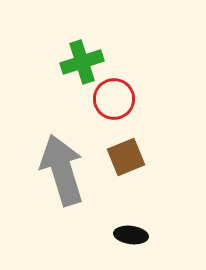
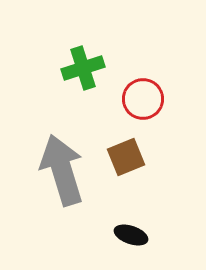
green cross: moved 1 px right, 6 px down
red circle: moved 29 px right
black ellipse: rotated 12 degrees clockwise
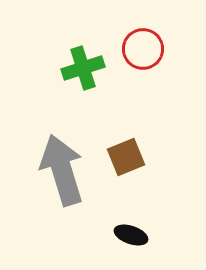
red circle: moved 50 px up
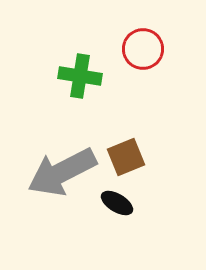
green cross: moved 3 px left, 8 px down; rotated 27 degrees clockwise
gray arrow: moved 2 px down; rotated 100 degrees counterclockwise
black ellipse: moved 14 px left, 32 px up; rotated 12 degrees clockwise
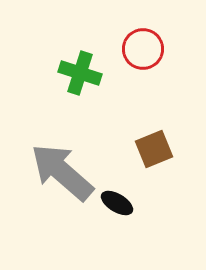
green cross: moved 3 px up; rotated 9 degrees clockwise
brown square: moved 28 px right, 8 px up
gray arrow: rotated 68 degrees clockwise
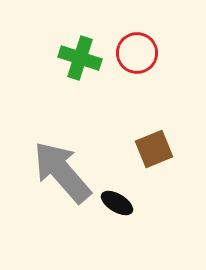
red circle: moved 6 px left, 4 px down
green cross: moved 15 px up
gray arrow: rotated 8 degrees clockwise
